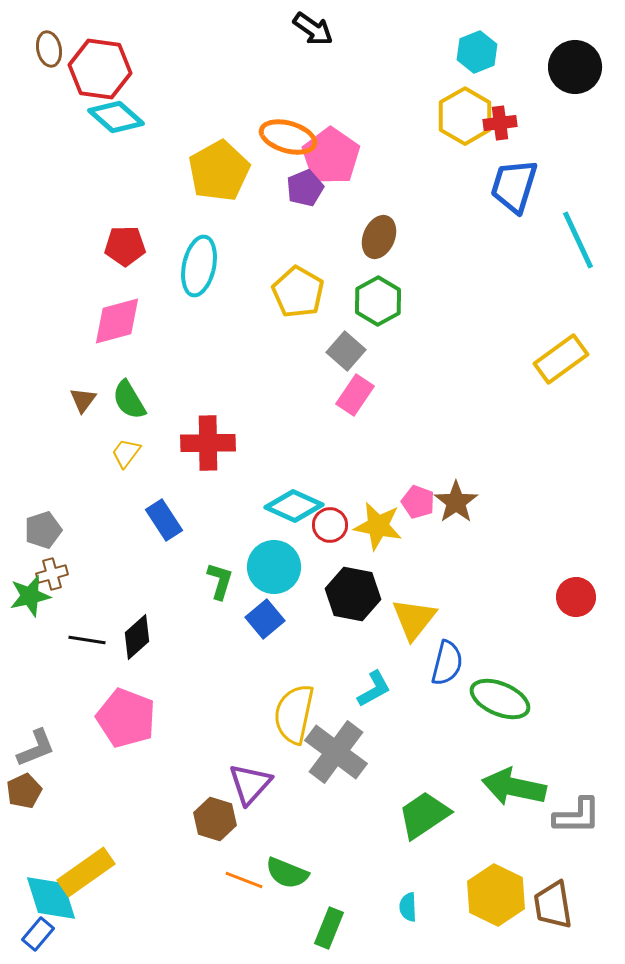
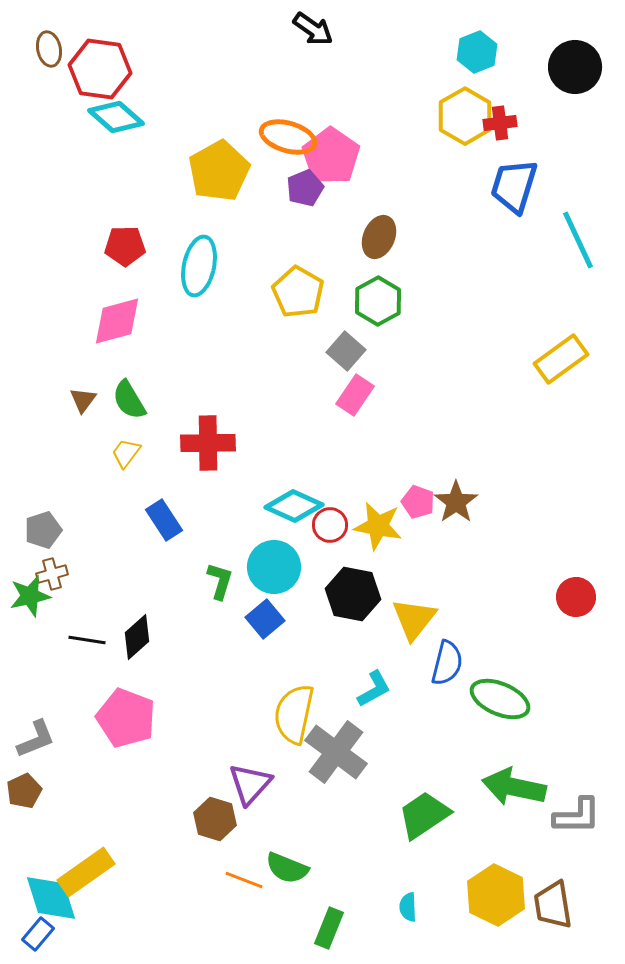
gray L-shape at (36, 748): moved 9 px up
green semicircle at (287, 873): moved 5 px up
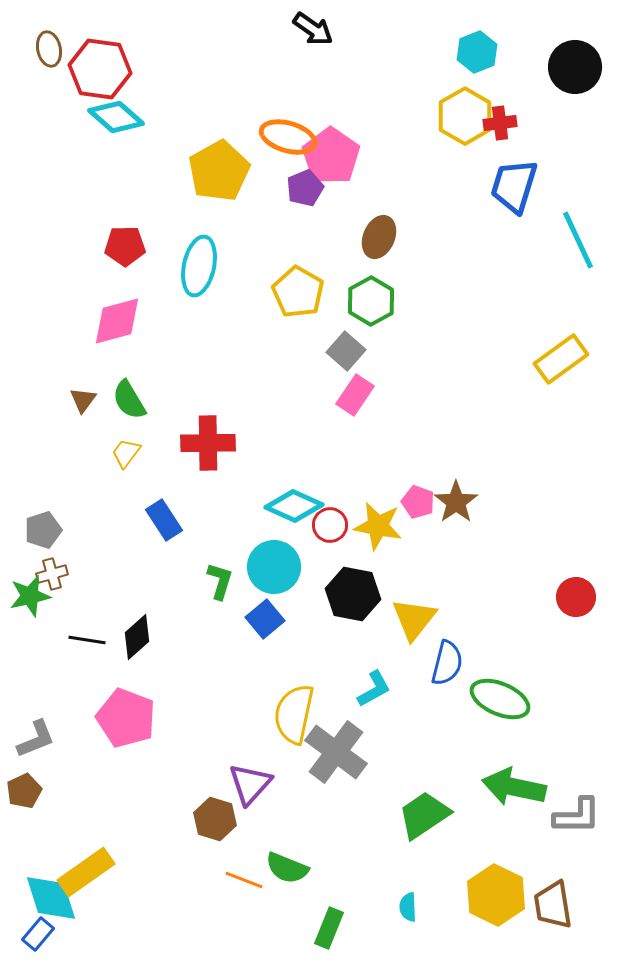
green hexagon at (378, 301): moved 7 px left
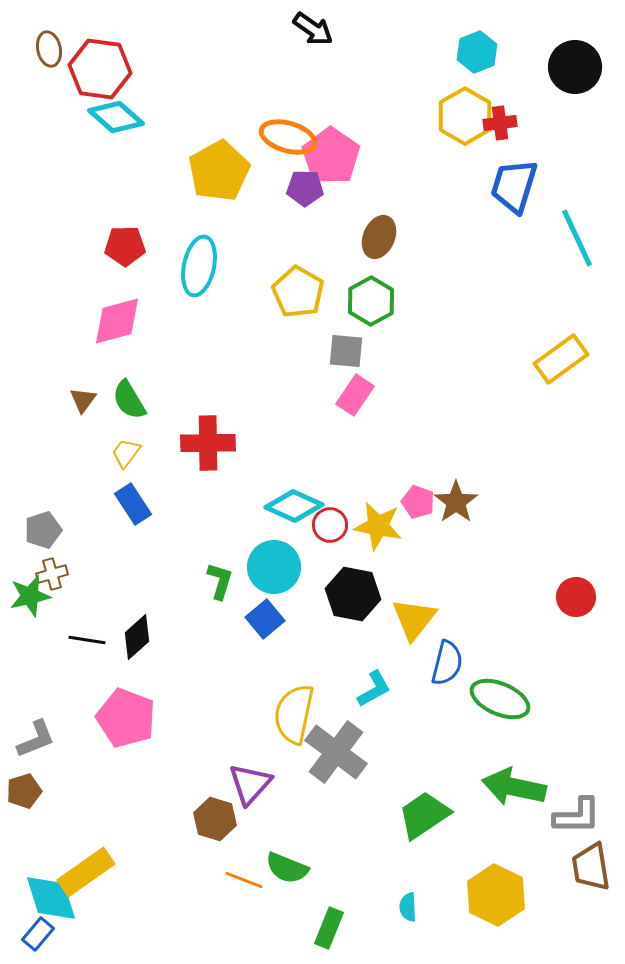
purple pentagon at (305, 188): rotated 24 degrees clockwise
cyan line at (578, 240): moved 1 px left, 2 px up
gray square at (346, 351): rotated 36 degrees counterclockwise
blue rectangle at (164, 520): moved 31 px left, 16 px up
brown pentagon at (24, 791): rotated 8 degrees clockwise
brown trapezoid at (553, 905): moved 38 px right, 38 px up
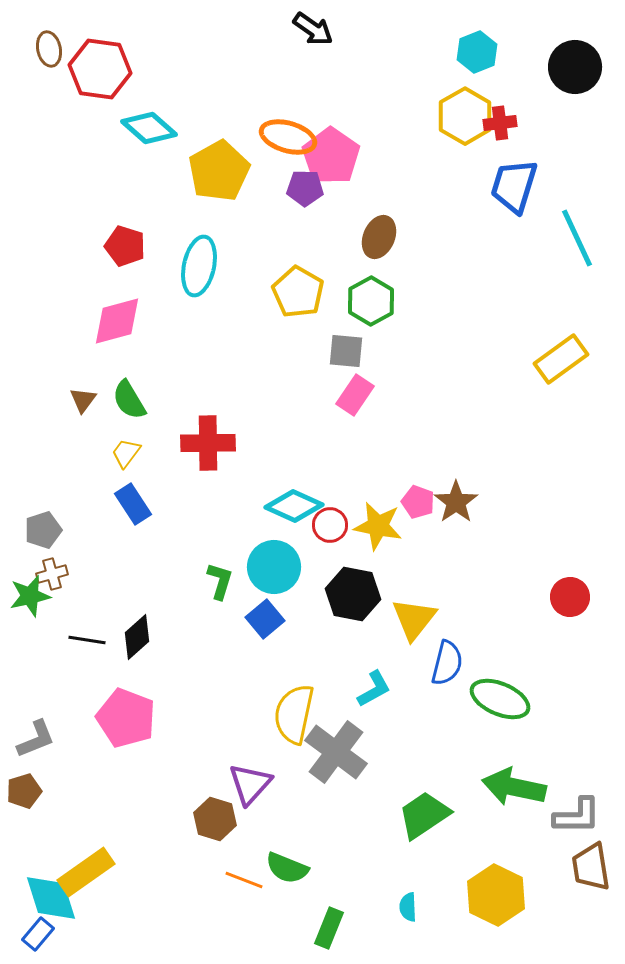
cyan diamond at (116, 117): moved 33 px right, 11 px down
red pentagon at (125, 246): rotated 18 degrees clockwise
red circle at (576, 597): moved 6 px left
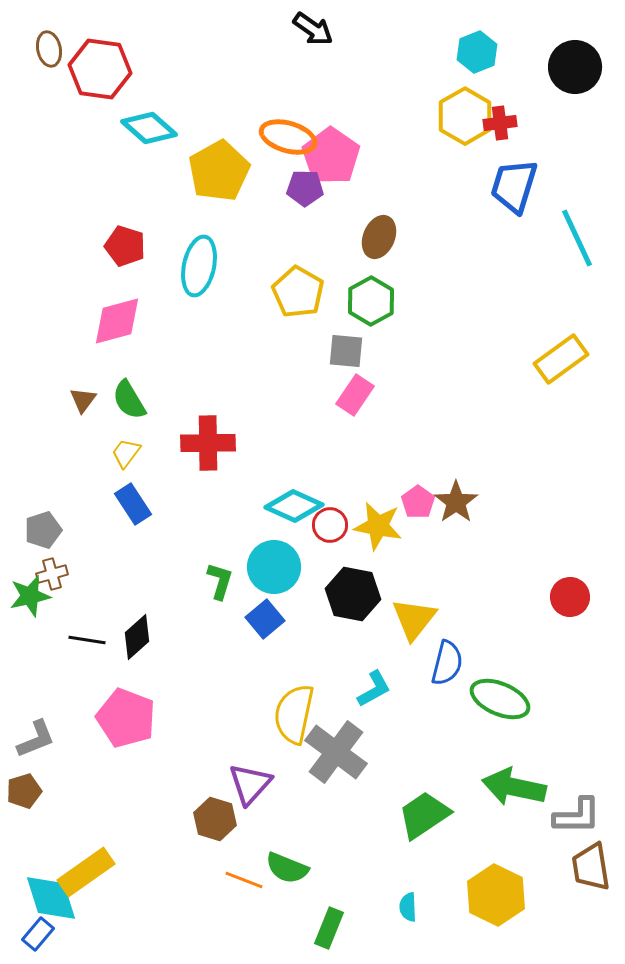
pink pentagon at (418, 502): rotated 16 degrees clockwise
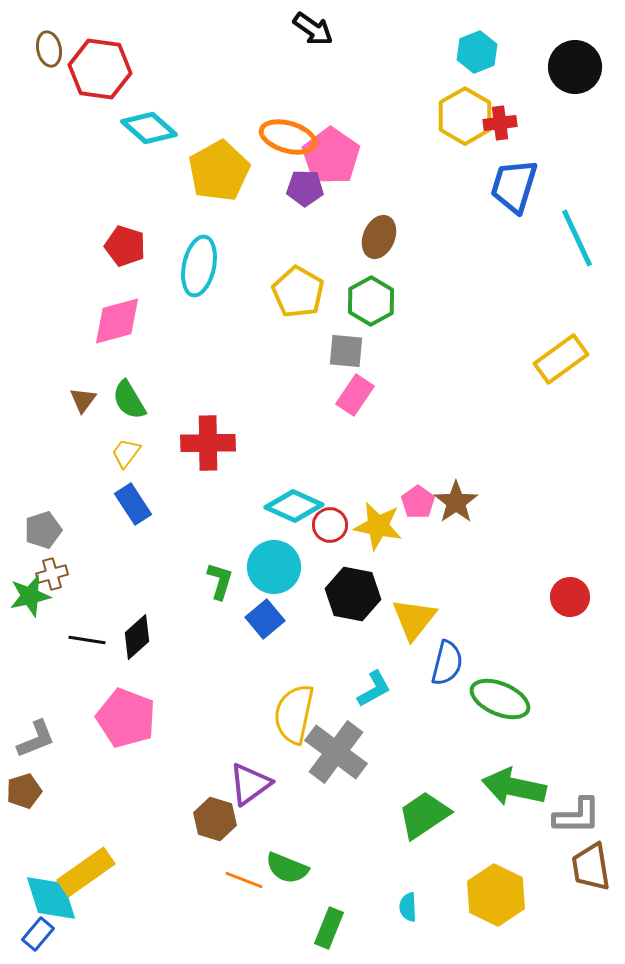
purple triangle at (250, 784): rotated 12 degrees clockwise
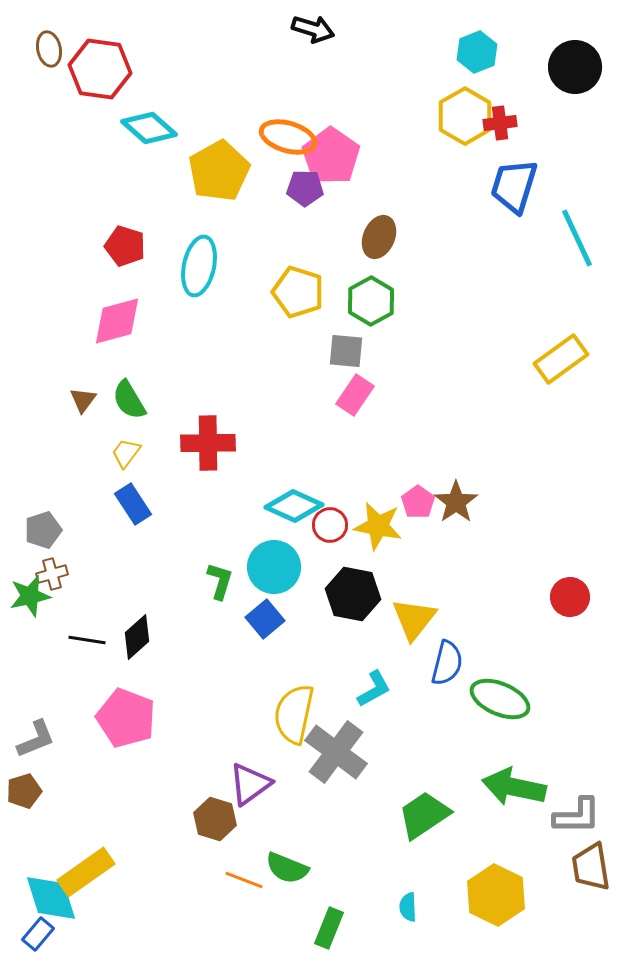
black arrow at (313, 29): rotated 18 degrees counterclockwise
yellow pentagon at (298, 292): rotated 12 degrees counterclockwise
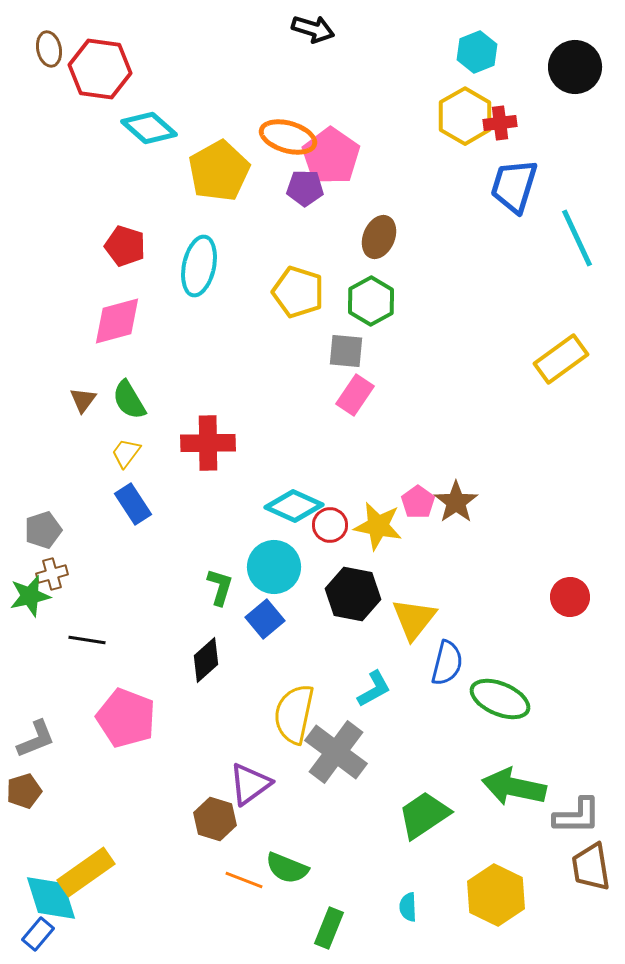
green L-shape at (220, 581): moved 6 px down
black diamond at (137, 637): moved 69 px right, 23 px down
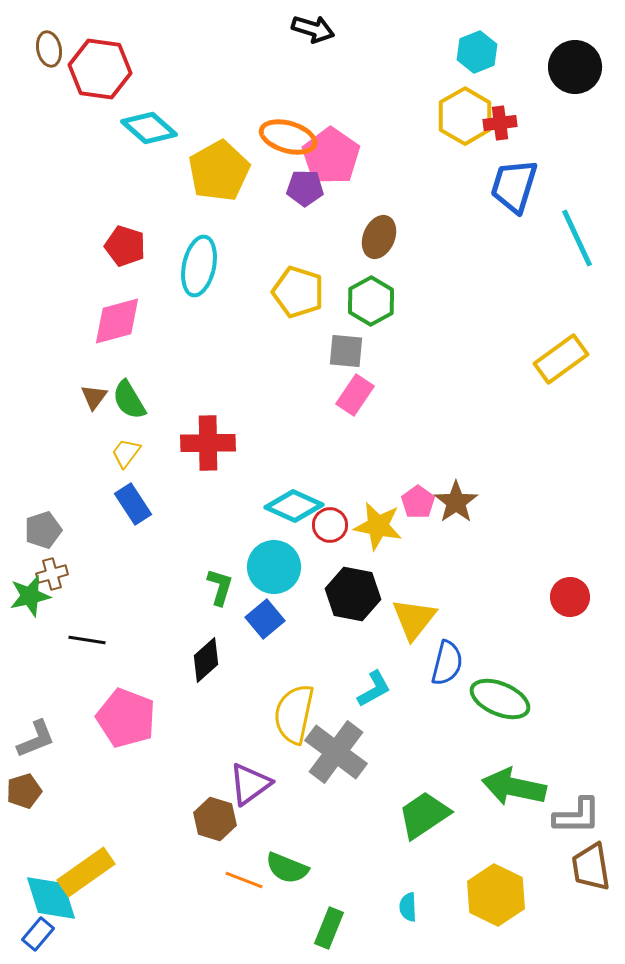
brown triangle at (83, 400): moved 11 px right, 3 px up
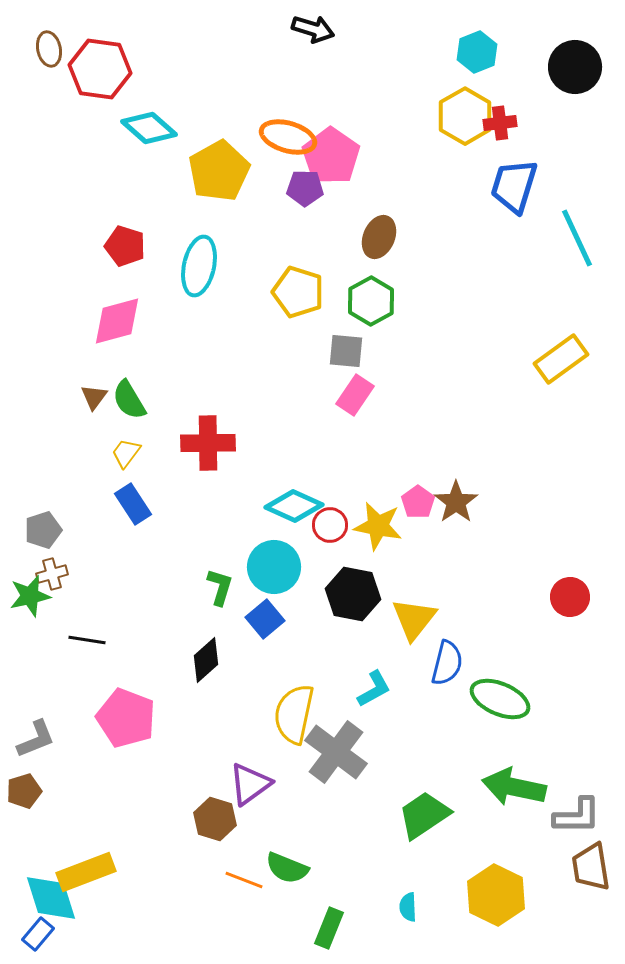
yellow rectangle at (86, 872): rotated 14 degrees clockwise
